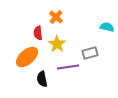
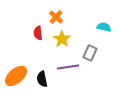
cyan semicircle: moved 3 px left
yellow star: moved 5 px right, 5 px up
gray rectangle: rotated 49 degrees counterclockwise
orange ellipse: moved 11 px left, 19 px down
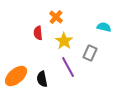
yellow star: moved 2 px right, 2 px down
purple line: rotated 70 degrees clockwise
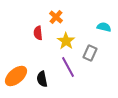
yellow star: moved 2 px right
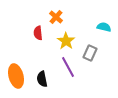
orange ellipse: rotated 65 degrees counterclockwise
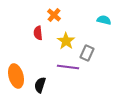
orange cross: moved 2 px left, 2 px up
cyan semicircle: moved 7 px up
gray rectangle: moved 3 px left
purple line: rotated 55 degrees counterclockwise
black semicircle: moved 2 px left, 6 px down; rotated 28 degrees clockwise
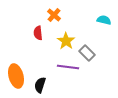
gray rectangle: rotated 70 degrees counterclockwise
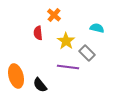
cyan semicircle: moved 7 px left, 8 px down
black semicircle: rotated 56 degrees counterclockwise
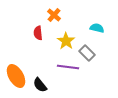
orange ellipse: rotated 15 degrees counterclockwise
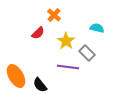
red semicircle: rotated 128 degrees counterclockwise
